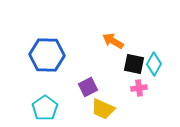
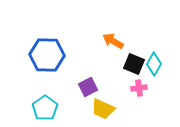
black square: rotated 10 degrees clockwise
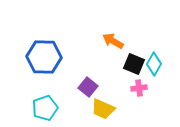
blue hexagon: moved 3 px left, 2 px down
purple square: rotated 24 degrees counterclockwise
cyan pentagon: rotated 15 degrees clockwise
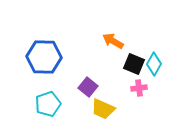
cyan pentagon: moved 3 px right, 4 px up
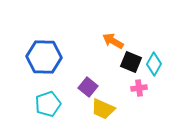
black square: moved 3 px left, 2 px up
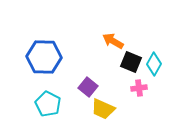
cyan pentagon: rotated 25 degrees counterclockwise
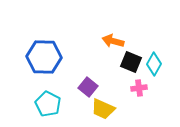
orange arrow: rotated 15 degrees counterclockwise
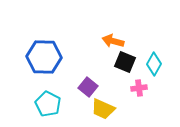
black square: moved 6 px left
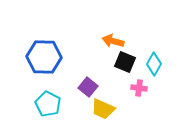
pink cross: rotated 14 degrees clockwise
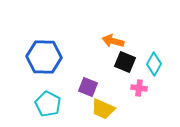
purple square: rotated 18 degrees counterclockwise
